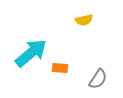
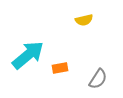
cyan arrow: moved 3 px left, 2 px down
orange rectangle: rotated 14 degrees counterclockwise
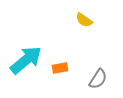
yellow semicircle: rotated 48 degrees clockwise
cyan arrow: moved 2 px left, 5 px down
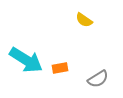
cyan arrow: rotated 72 degrees clockwise
gray semicircle: rotated 25 degrees clockwise
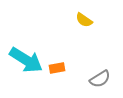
orange rectangle: moved 3 px left
gray semicircle: moved 2 px right
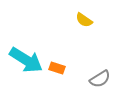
orange rectangle: rotated 28 degrees clockwise
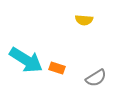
yellow semicircle: rotated 30 degrees counterclockwise
gray semicircle: moved 4 px left, 1 px up
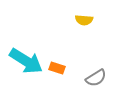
cyan arrow: moved 1 px down
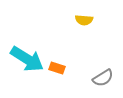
cyan arrow: moved 1 px right, 2 px up
gray semicircle: moved 7 px right
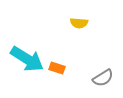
yellow semicircle: moved 5 px left, 3 px down
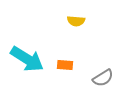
yellow semicircle: moved 3 px left, 2 px up
orange rectangle: moved 8 px right, 3 px up; rotated 14 degrees counterclockwise
